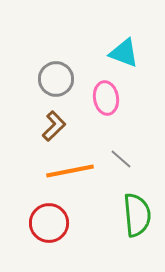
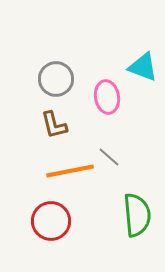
cyan triangle: moved 19 px right, 14 px down
pink ellipse: moved 1 px right, 1 px up
brown L-shape: moved 1 px up; rotated 120 degrees clockwise
gray line: moved 12 px left, 2 px up
red circle: moved 2 px right, 2 px up
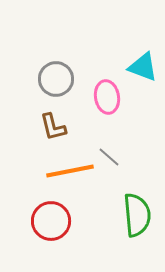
brown L-shape: moved 1 px left, 2 px down
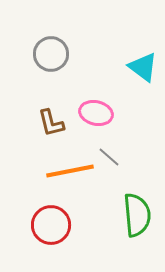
cyan triangle: rotated 16 degrees clockwise
gray circle: moved 5 px left, 25 px up
pink ellipse: moved 11 px left, 16 px down; rotated 68 degrees counterclockwise
brown L-shape: moved 2 px left, 4 px up
red circle: moved 4 px down
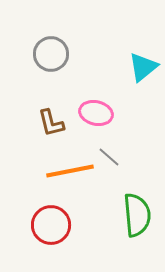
cyan triangle: rotated 44 degrees clockwise
